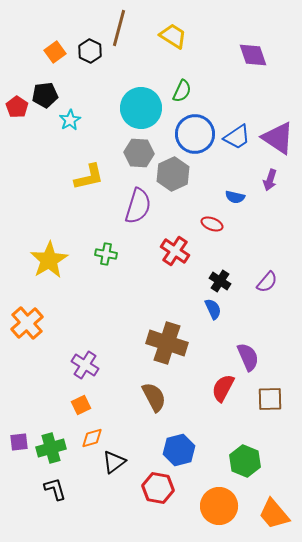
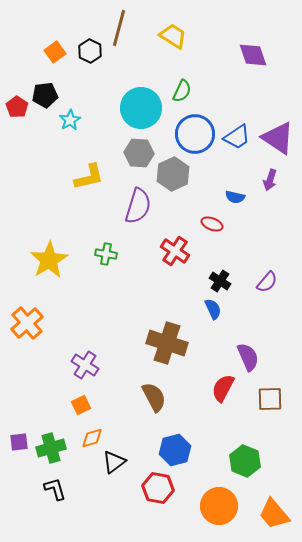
blue hexagon at (179, 450): moved 4 px left
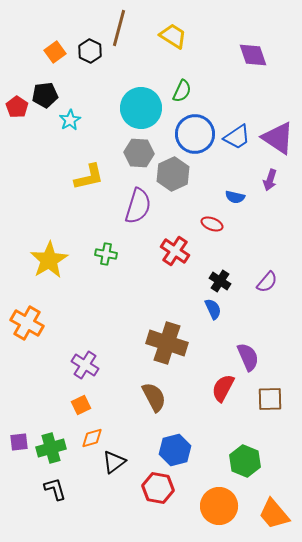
orange cross at (27, 323): rotated 20 degrees counterclockwise
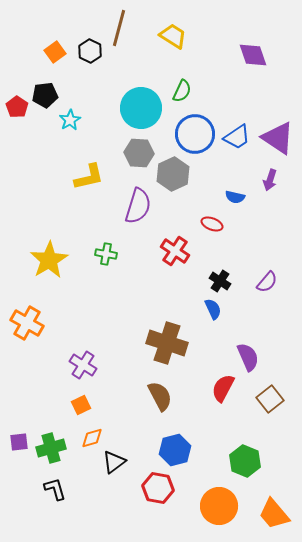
purple cross at (85, 365): moved 2 px left
brown semicircle at (154, 397): moved 6 px right, 1 px up
brown square at (270, 399): rotated 36 degrees counterclockwise
